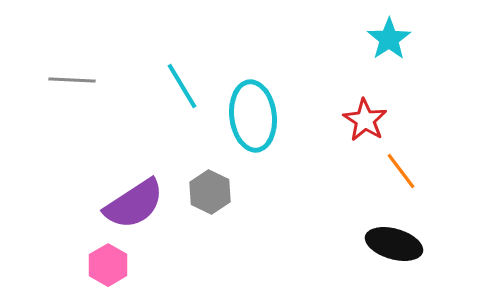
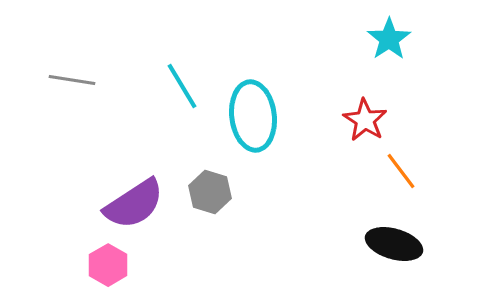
gray line: rotated 6 degrees clockwise
gray hexagon: rotated 9 degrees counterclockwise
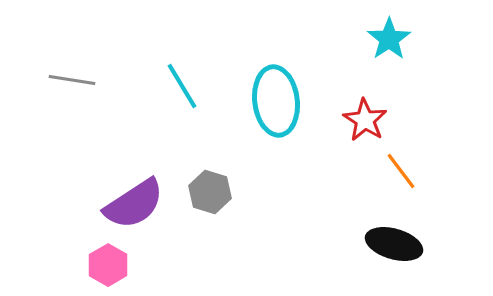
cyan ellipse: moved 23 px right, 15 px up
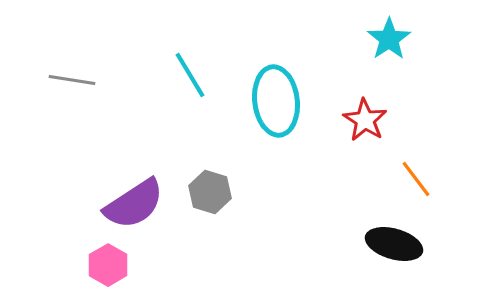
cyan line: moved 8 px right, 11 px up
orange line: moved 15 px right, 8 px down
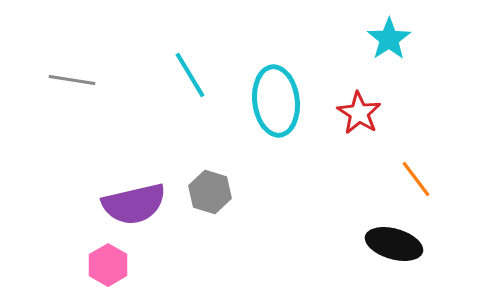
red star: moved 6 px left, 7 px up
purple semicircle: rotated 20 degrees clockwise
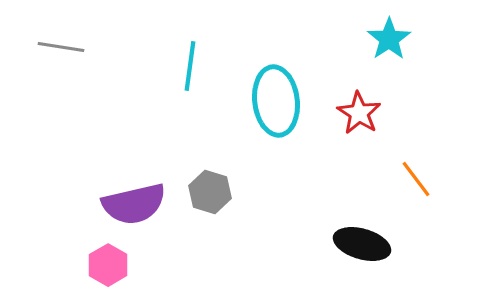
cyan line: moved 9 px up; rotated 39 degrees clockwise
gray line: moved 11 px left, 33 px up
black ellipse: moved 32 px left
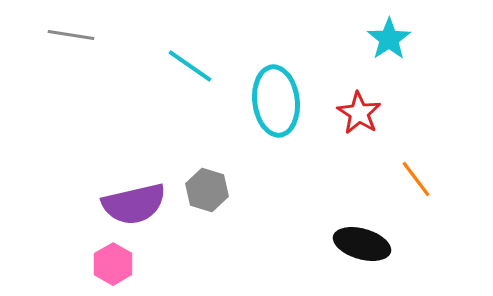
gray line: moved 10 px right, 12 px up
cyan line: rotated 63 degrees counterclockwise
gray hexagon: moved 3 px left, 2 px up
pink hexagon: moved 5 px right, 1 px up
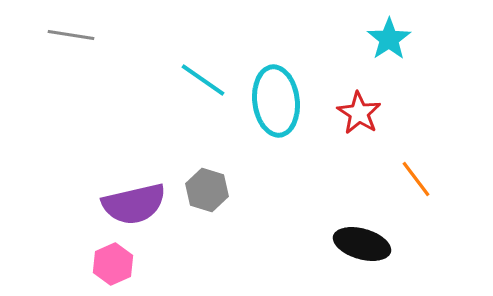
cyan line: moved 13 px right, 14 px down
pink hexagon: rotated 6 degrees clockwise
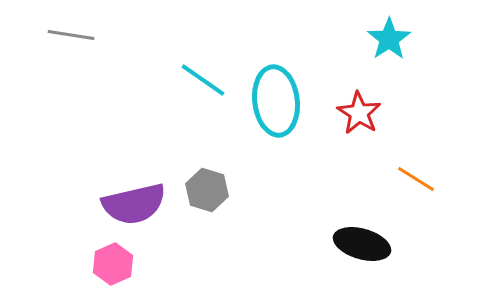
orange line: rotated 21 degrees counterclockwise
